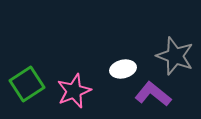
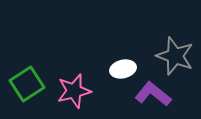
pink star: rotated 8 degrees clockwise
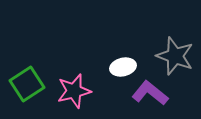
white ellipse: moved 2 px up
purple L-shape: moved 3 px left, 1 px up
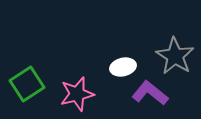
gray star: rotated 12 degrees clockwise
pink star: moved 3 px right, 3 px down
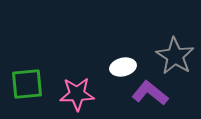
green square: rotated 28 degrees clockwise
pink star: rotated 12 degrees clockwise
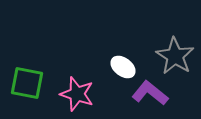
white ellipse: rotated 50 degrees clockwise
green square: moved 1 px up; rotated 16 degrees clockwise
pink star: rotated 20 degrees clockwise
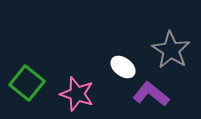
gray star: moved 4 px left, 6 px up
green square: rotated 28 degrees clockwise
purple L-shape: moved 1 px right, 1 px down
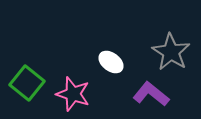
gray star: moved 2 px down
white ellipse: moved 12 px left, 5 px up
pink star: moved 4 px left
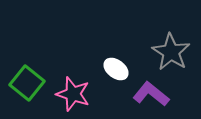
white ellipse: moved 5 px right, 7 px down
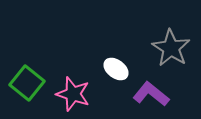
gray star: moved 4 px up
